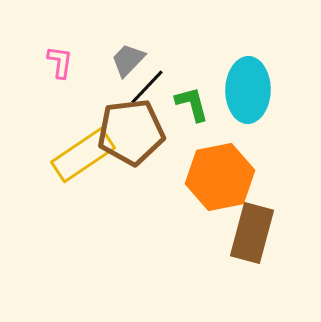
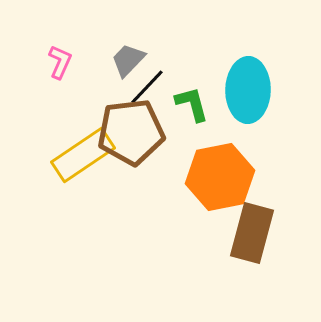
pink L-shape: rotated 16 degrees clockwise
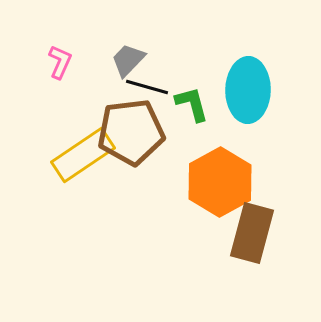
black line: rotated 63 degrees clockwise
orange hexagon: moved 5 px down; rotated 18 degrees counterclockwise
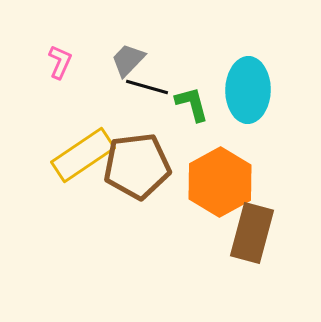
brown pentagon: moved 6 px right, 34 px down
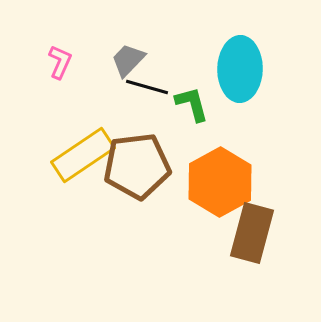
cyan ellipse: moved 8 px left, 21 px up
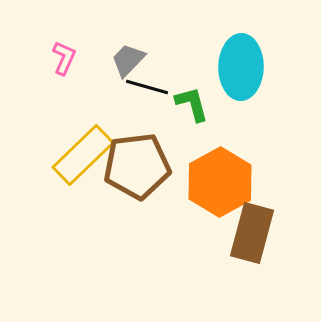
pink L-shape: moved 4 px right, 4 px up
cyan ellipse: moved 1 px right, 2 px up
yellow rectangle: rotated 10 degrees counterclockwise
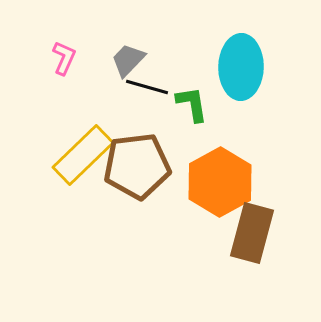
green L-shape: rotated 6 degrees clockwise
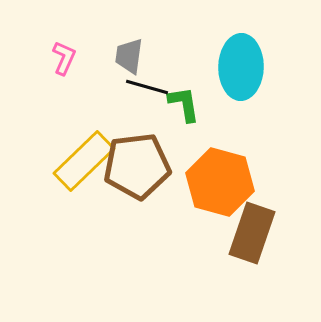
gray trapezoid: moved 1 px right, 4 px up; rotated 36 degrees counterclockwise
green L-shape: moved 8 px left
yellow rectangle: moved 1 px right, 6 px down
orange hexagon: rotated 16 degrees counterclockwise
brown rectangle: rotated 4 degrees clockwise
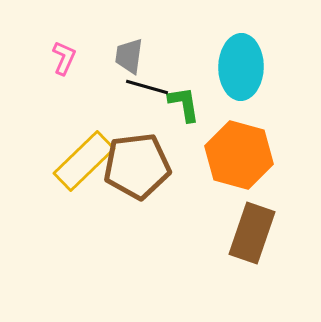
orange hexagon: moved 19 px right, 27 px up
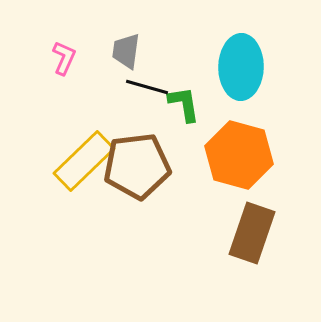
gray trapezoid: moved 3 px left, 5 px up
